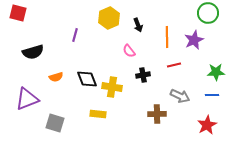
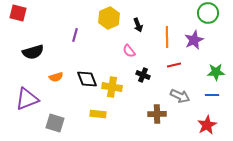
black cross: rotated 32 degrees clockwise
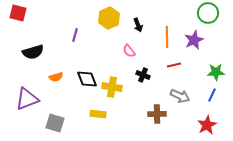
blue line: rotated 64 degrees counterclockwise
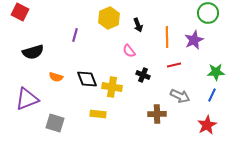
red square: moved 2 px right, 1 px up; rotated 12 degrees clockwise
orange semicircle: rotated 32 degrees clockwise
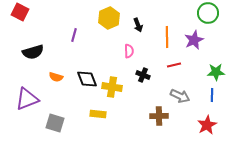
purple line: moved 1 px left
pink semicircle: rotated 144 degrees counterclockwise
blue line: rotated 24 degrees counterclockwise
brown cross: moved 2 px right, 2 px down
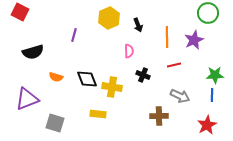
green star: moved 1 px left, 3 px down
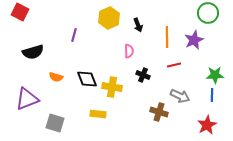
brown cross: moved 4 px up; rotated 18 degrees clockwise
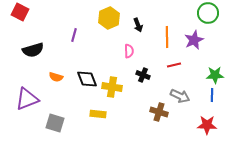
black semicircle: moved 2 px up
red star: rotated 30 degrees clockwise
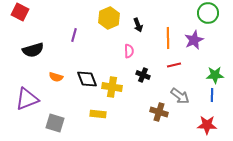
orange line: moved 1 px right, 1 px down
gray arrow: rotated 12 degrees clockwise
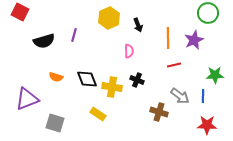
black semicircle: moved 11 px right, 9 px up
black cross: moved 6 px left, 5 px down
blue line: moved 9 px left, 1 px down
yellow rectangle: rotated 28 degrees clockwise
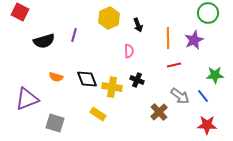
blue line: rotated 40 degrees counterclockwise
brown cross: rotated 30 degrees clockwise
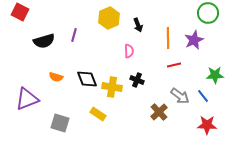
gray square: moved 5 px right
